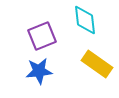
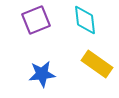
purple square: moved 6 px left, 16 px up
blue star: moved 3 px right, 3 px down
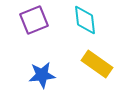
purple square: moved 2 px left
blue star: moved 1 px down
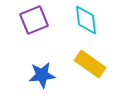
cyan diamond: moved 1 px right
yellow rectangle: moved 7 px left
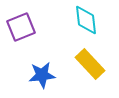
purple square: moved 13 px left, 7 px down
yellow rectangle: rotated 12 degrees clockwise
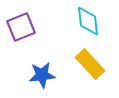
cyan diamond: moved 2 px right, 1 px down
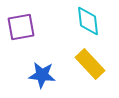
purple square: rotated 12 degrees clockwise
blue star: rotated 12 degrees clockwise
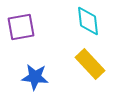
blue star: moved 7 px left, 2 px down
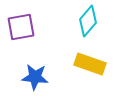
cyan diamond: rotated 48 degrees clockwise
yellow rectangle: rotated 28 degrees counterclockwise
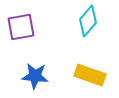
yellow rectangle: moved 11 px down
blue star: moved 1 px up
